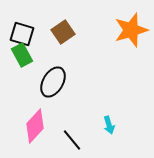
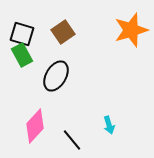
black ellipse: moved 3 px right, 6 px up
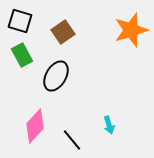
black square: moved 2 px left, 13 px up
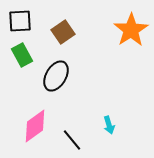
black square: rotated 20 degrees counterclockwise
orange star: rotated 16 degrees counterclockwise
pink diamond: rotated 12 degrees clockwise
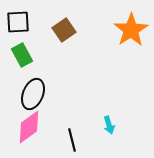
black square: moved 2 px left, 1 px down
brown square: moved 1 px right, 2 px up
black ellipse: moved 23 px left, 18 px down; rotated 8 degrees counterclockwise
pink diamond: moved 6 px left, 1 px down
black line: rotated 25 degrees clockwise
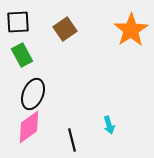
brown square: moved 1 px right, 1 px up
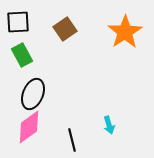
orange star: moved 6 px left, 2 px down
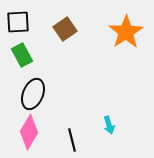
orange star: moved 1 px right
pink diamond: moved 5 px down; rotated 24 degrees counterclockwise
